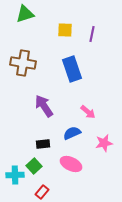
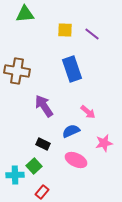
green triangle: rotated 12 degrees clockwise
purple line: rotated 63 degrees counterclockwise
brown cross: moved 6 px left, 8 px down
blue semicircle: moved 1 px left, 2 px up
black rectangle: rotated 32 degrees clockwise
pink ellipse: moved 5 px right, 4 px up
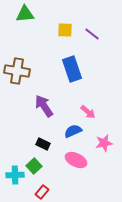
blue semicircle: moved 2 px right
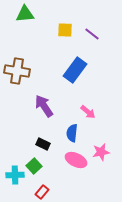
blue rectangle: moved 3 px right, 1 px down; rotated 55 degrees clockwise
blue semicircle: moved 1 px left, 2 px down; rotated 60 degrees counterclockwise
pink star: moved 3 px left, 9 px down
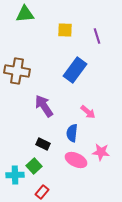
purple line: moved 5 px right, 2 px down; rotated 35 degrees clockwise
pink star: rotated 18 degrees clockwise
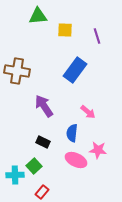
green triangle: moved 13 px right, 2 px down
black rectangle: moved 2 px up
pink star: moved 3 px left, 2 px up
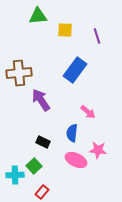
brown cross: moved 2 px right, 2 px down; rotated 15 degrees counterclockwise
purple arrow: moved 3 px left, 6 px up
